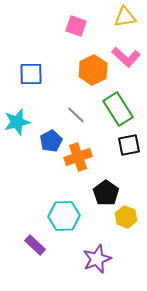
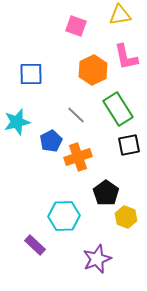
yellow triangle: moved 5 px left, 2 px up
pink L-shape: rotated 36 degrees clockwise
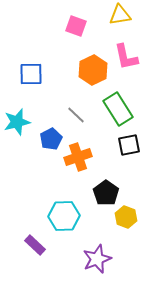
blue pentagon: moved 2 px up
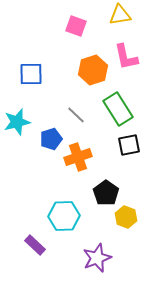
orange hexagon: rotated 8 degrees clockwise
blue pentagon: rotated 10 degrees clockwise
purple star: moved 1 px up
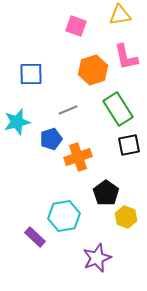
gray line: moved 8 px left, 5 px up; rotated 66 degrees counterclockwise
cyan hexagon: rotated 8 degrees counterclockwise
purple rectangle: moved 8 px up
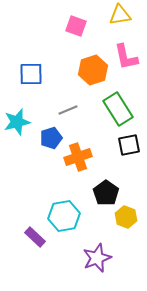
blue pentagon: moved 1 px up
